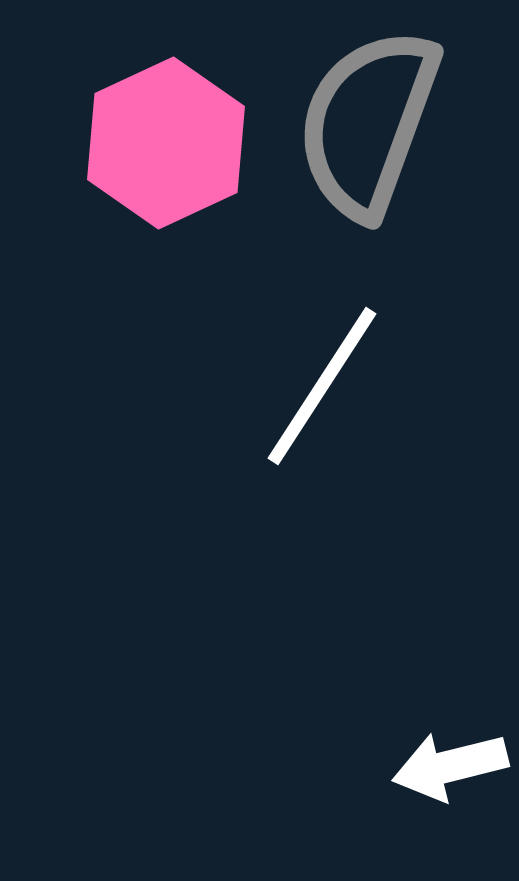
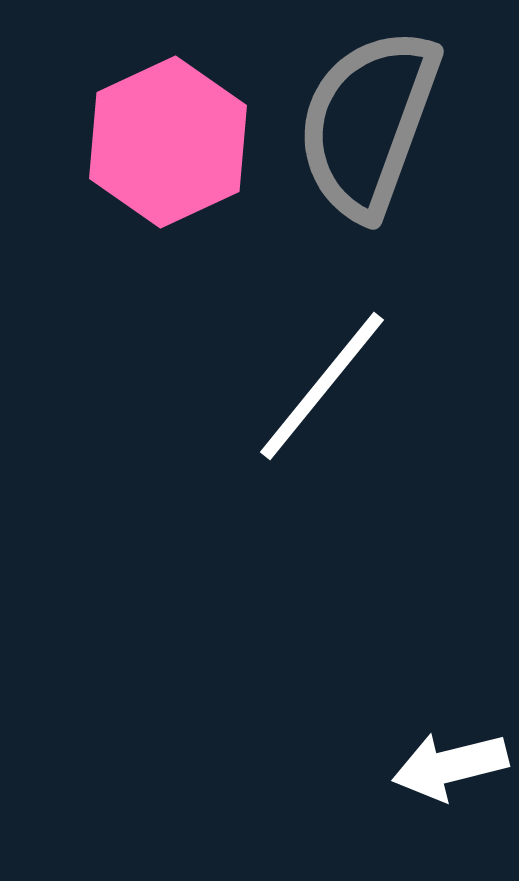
pink hexagon: moved 2 px right, 1 px up
white line: rotated 6 degrees clockwise
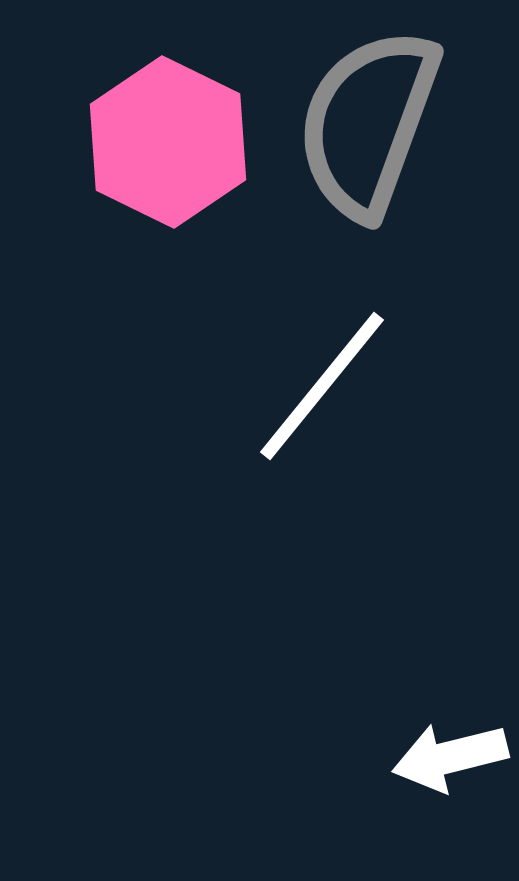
pink hexagon: rotated 9 degrees counterclockwise
white arrow: moved 9 px up
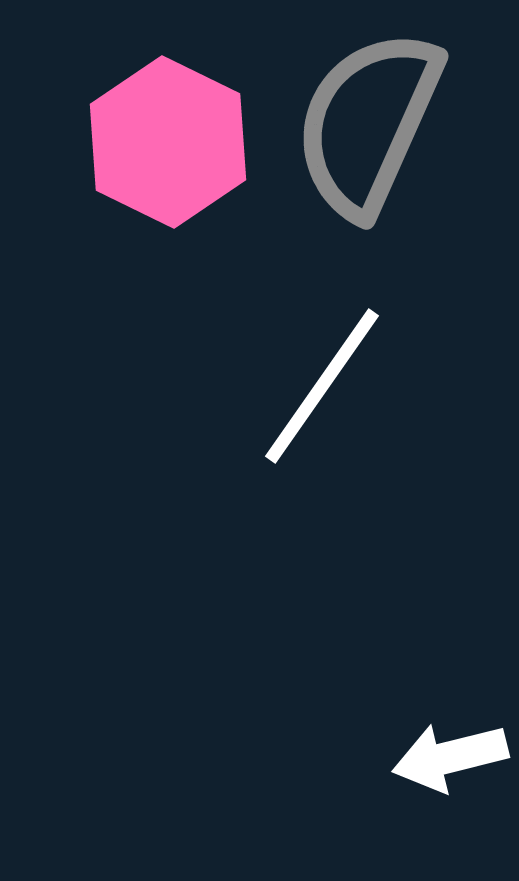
gray semicircle: rotated 4 degrees clockwise
white line: rotated 4 degrees counterclockwise
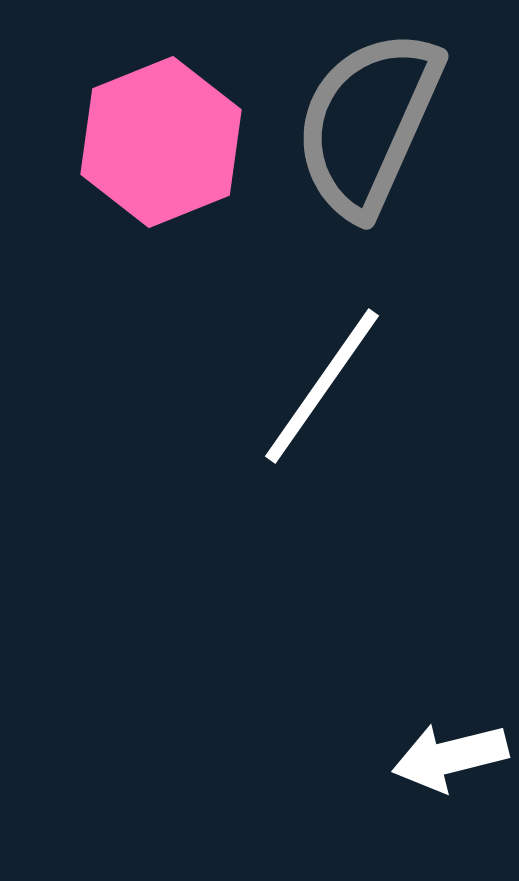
pink hexagon: moved 7 px left; rotated 12 degrees clockwise
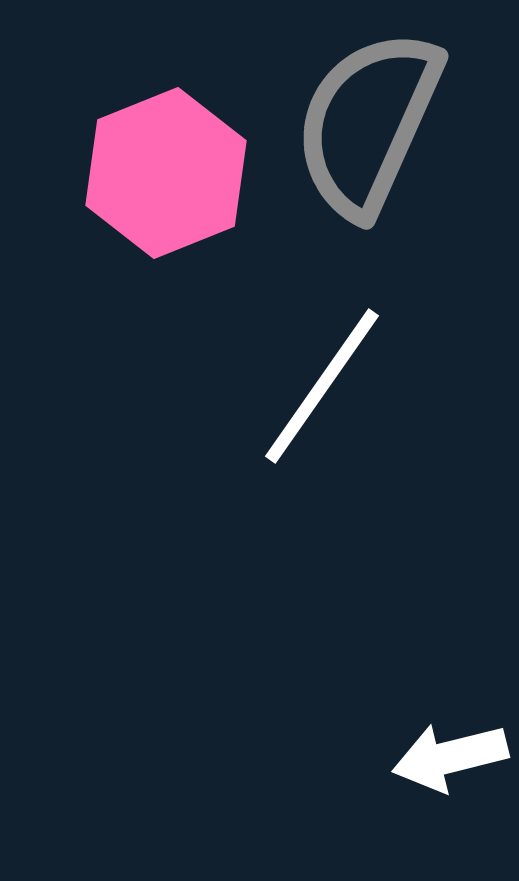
pink hexagon: moved 5 px right, 31 px down
